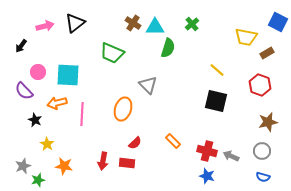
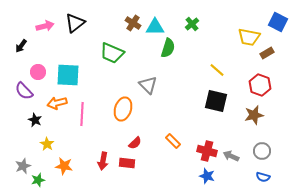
yellow trapezoid: moved 3 px right
brown star: moved 14 px left, 7 px up
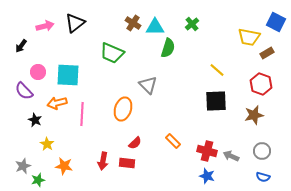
blue square: moved 2 px left
red hexagon: moved 1 px right, 1 px up
black square: rotated 15 degrees counterclockwise
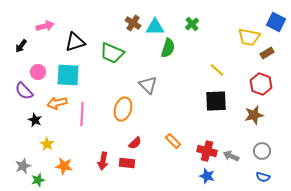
black triangle: moved 19 px down; rotated 20 degrees clockwise
